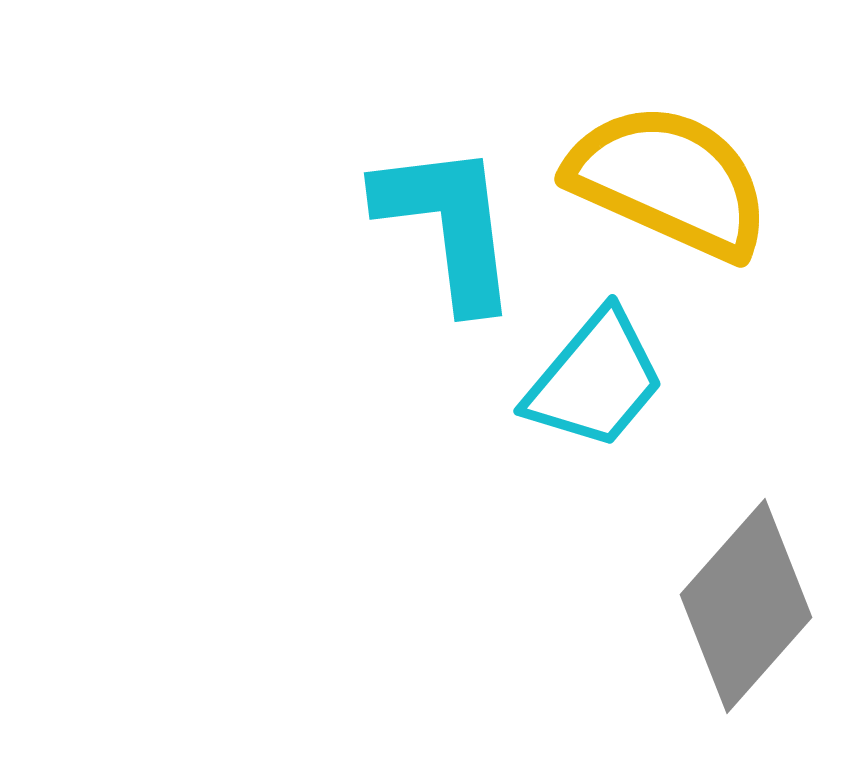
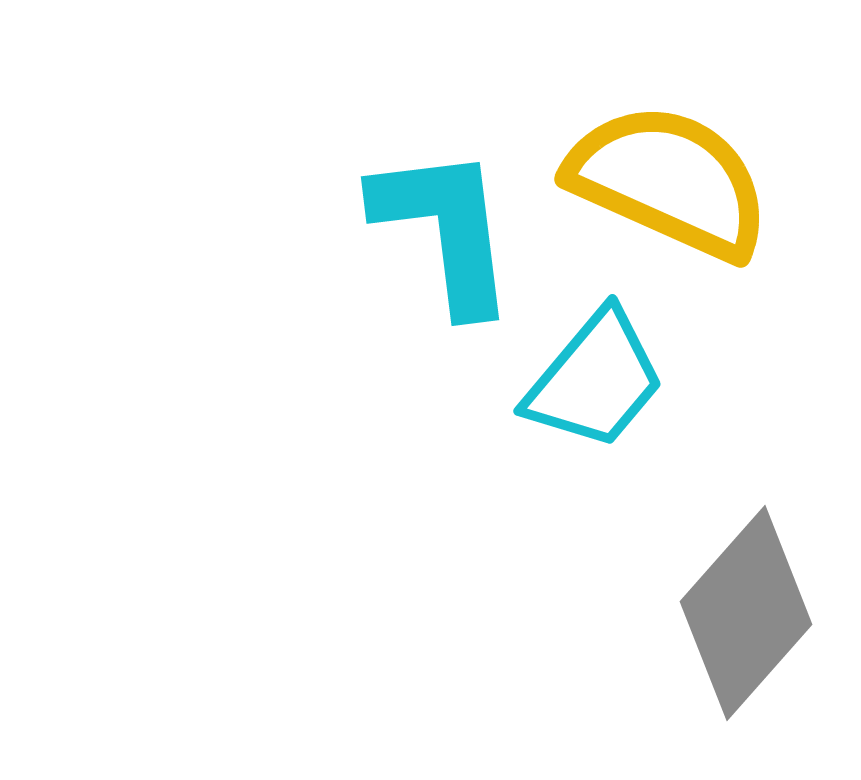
cyan L-shape: moved 3 px left, 4 px down
gray diamond: moved 7 px down
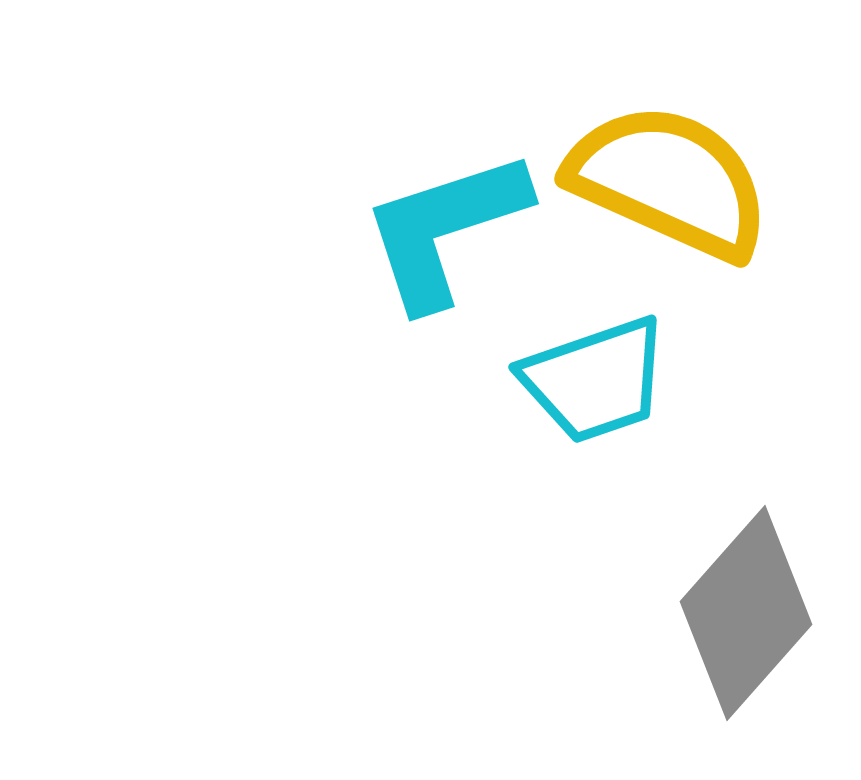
cyan L-shape: rotated 101 degrees counterclockwise
cyan trapezoid: rotated 31 degrees clockwise
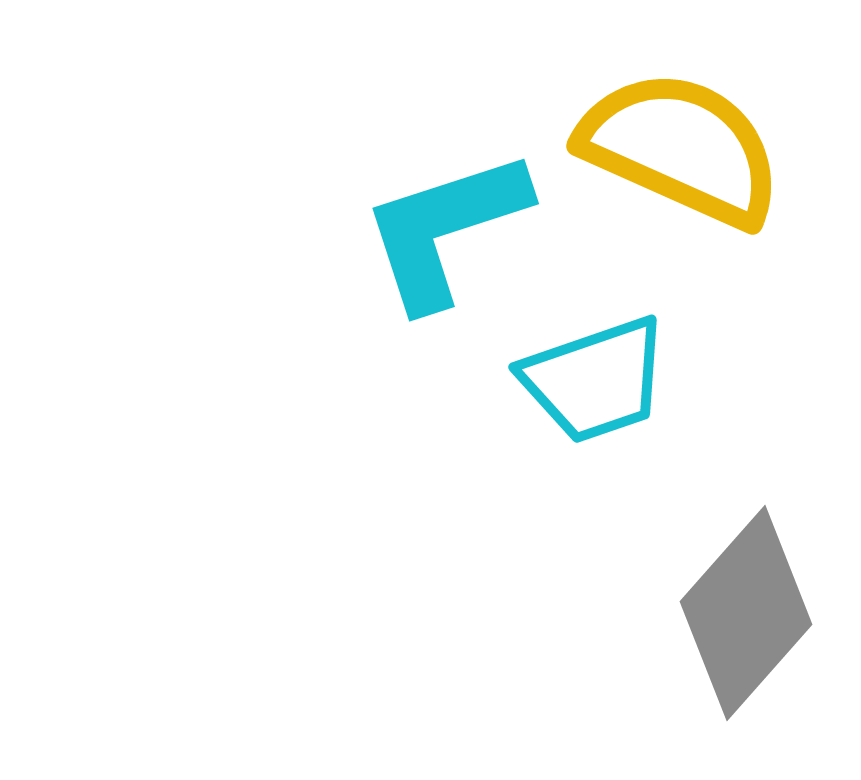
yellow semicircle: moved 12 px right, 33 px up
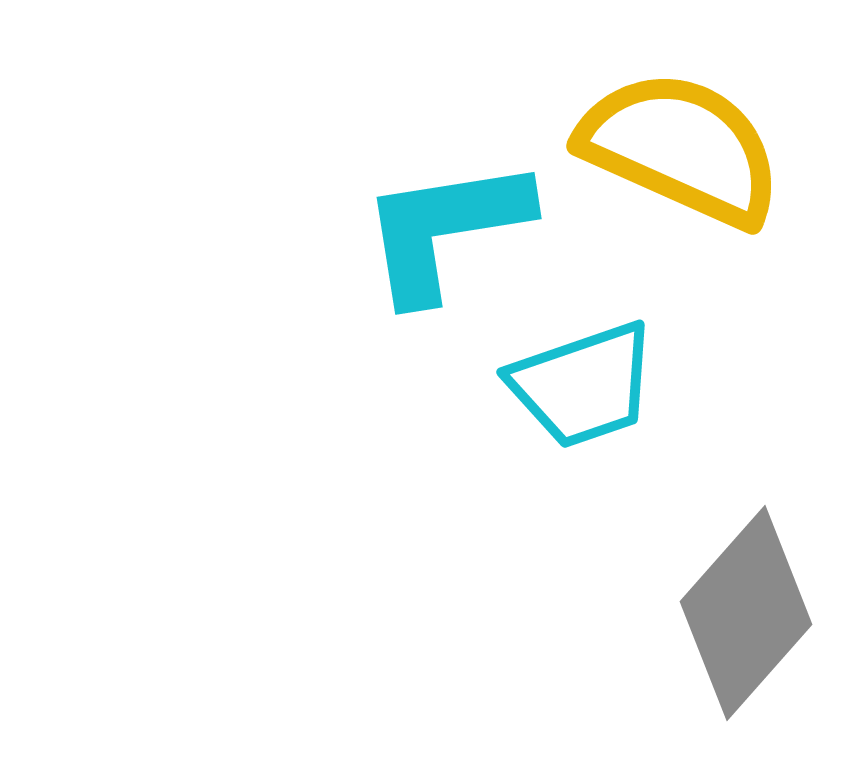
cyan L-shape: rotated 9 degrees clockwise
cyan trapezoid: moved 12 px left, 5 px down
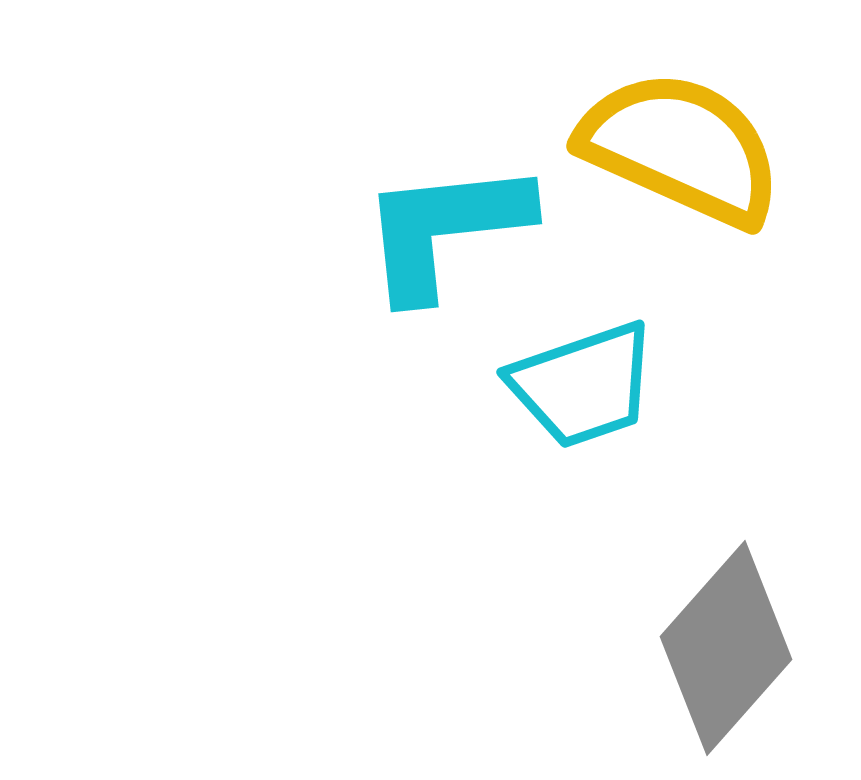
cyan L-shape: rotated 3 degrees clockwise
gray diamond: moved 20 px left, 35 px down
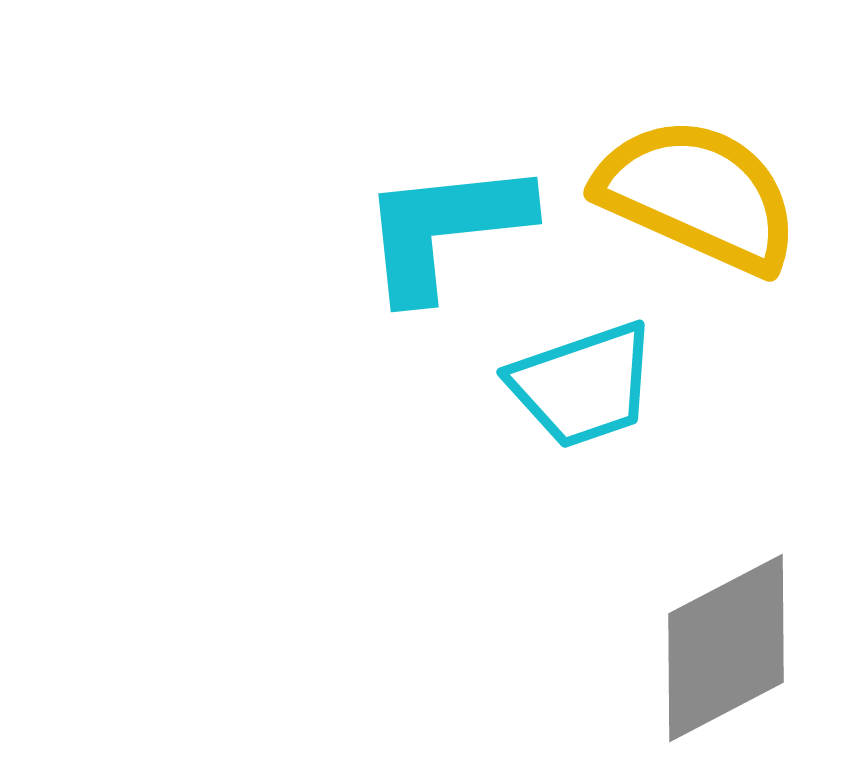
yellow semicircle: moved 17 px right, 47 px down
gray diamond: rotated 21 degrees clockwise
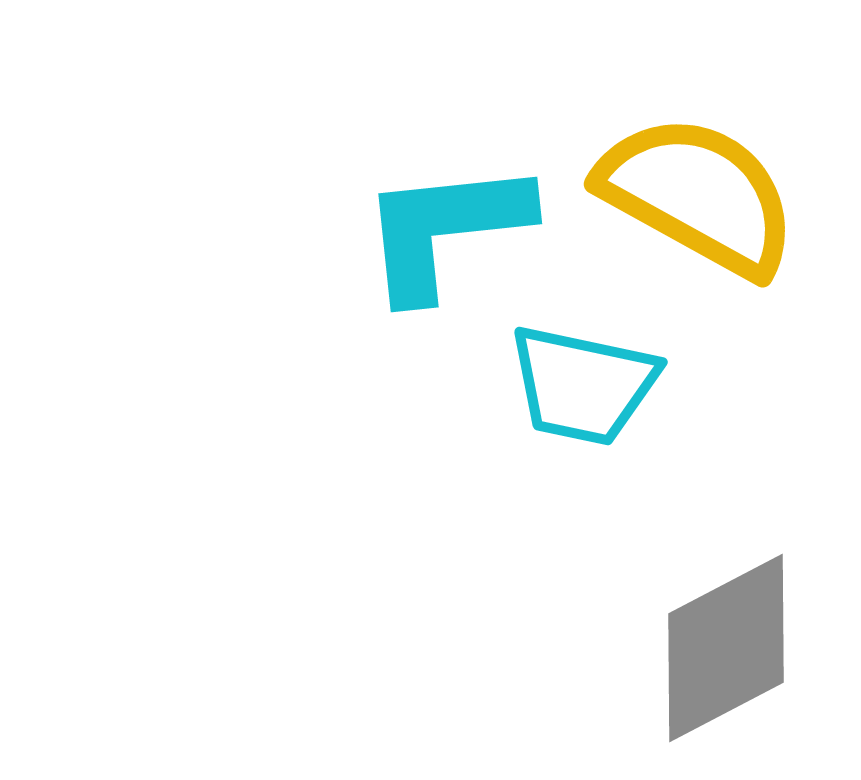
yellow semicircle: rotated 5 degrees clockwise
cyan trapezoid: rotated 31 degrees clockwise
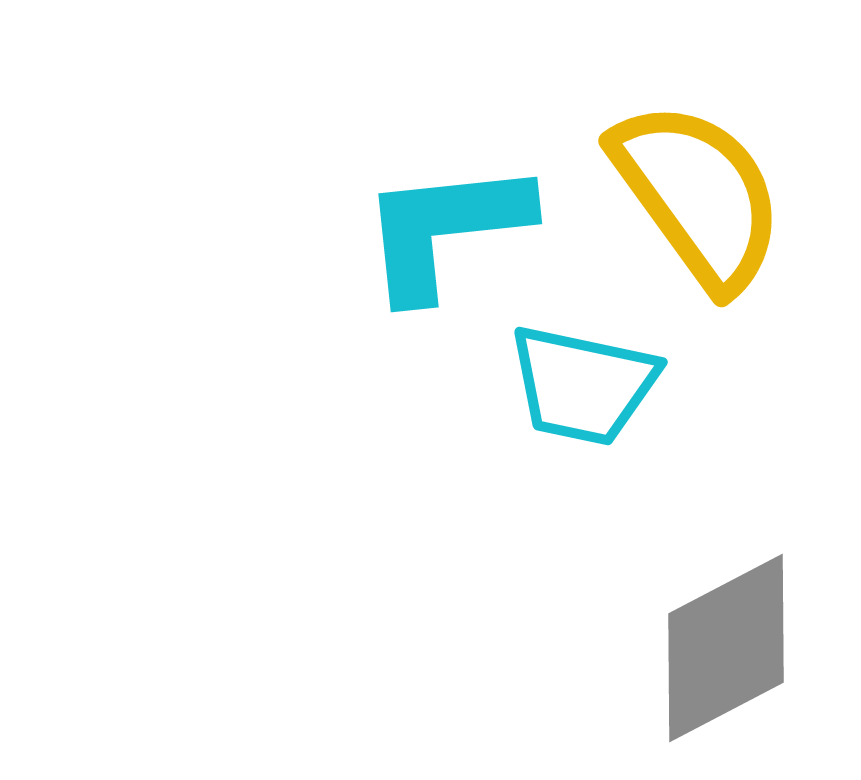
yellow semicircle: rotated 25 degrees clockwise
